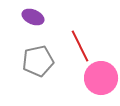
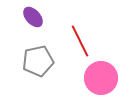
purple ellipse: rotated 25 degrees clockwise
red line: moved 5 px up
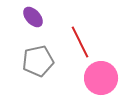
red line: moved 1 px down
